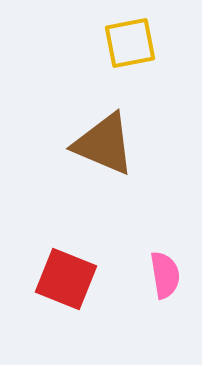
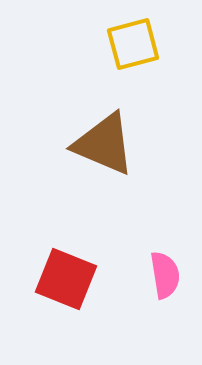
yellow square: moved 3 px right, 1 px down; rotated 4 degrees counterclockwise
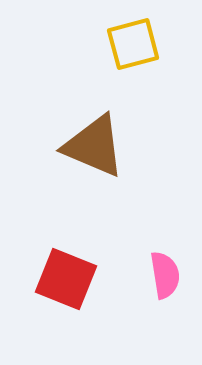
brown triangle: moved 10 px left, 2 px down
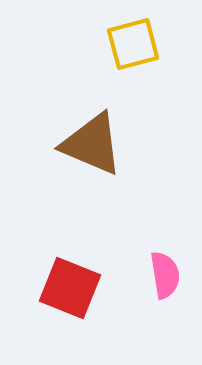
brown triangle: moved 2 px left, 2 px up
red square: moved 4 px right, 9 px down
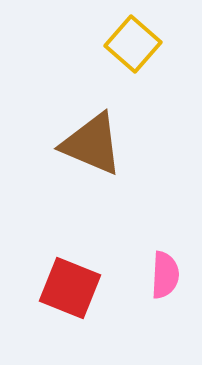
yellow square: rotated 34 degrees counterclockwise
pink semicircle: rotated 12 degrees clockwise
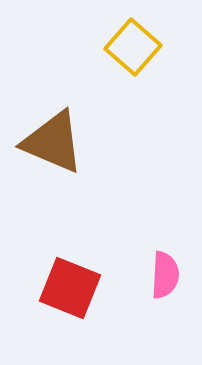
yellow square: moved 3 px down
brown triangle: moved 39 px left, 2 px up
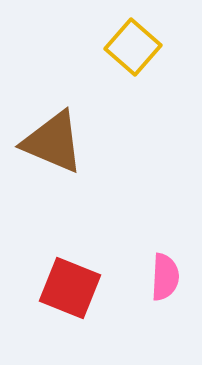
pink semicircle: moved 2 px down
